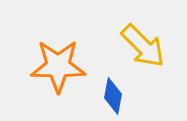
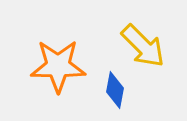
blue diamond: moved 2 px right, 6 px up
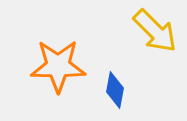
yellow arrow: moved 12 px right, 15 px up
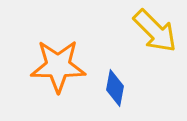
blue diamond: moved 2 px up
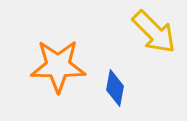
yellow arrow: moved 1 px left, 1 px down
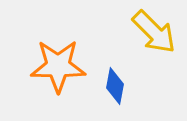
blue diamond: moved 2 px up
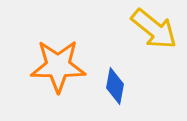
yellow arrow: moved 3 px up; rotated 6 degrees counterclockwise
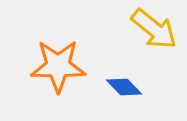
blue diamond: moved 9 px right, 1 px down; rotated 54 degrees counterclockwise
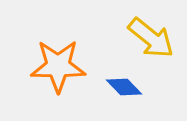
yellow arrow: moved 3 px left, 9 px down
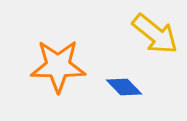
yellow arrow: moved 4 px right, 4 px up
